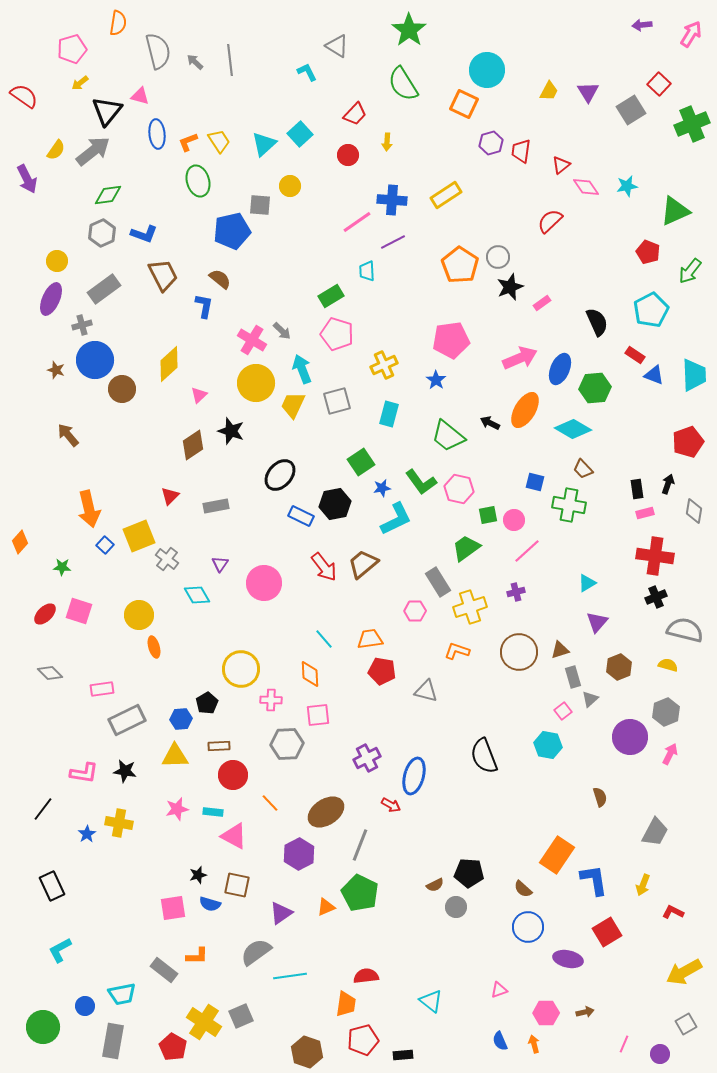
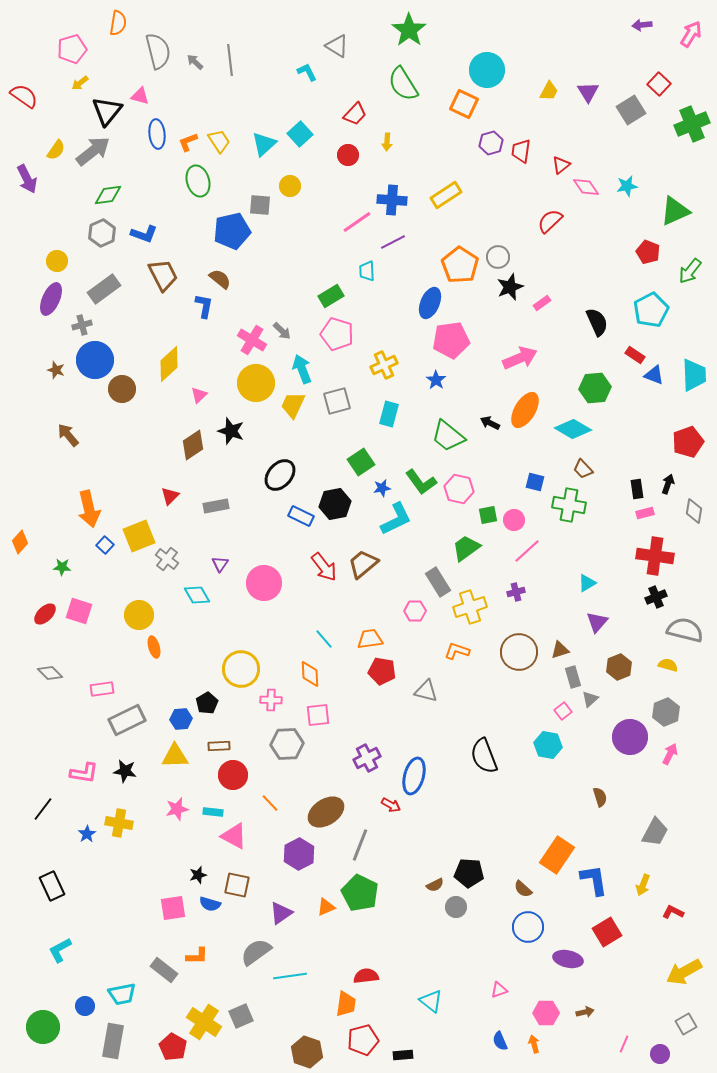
blue ellipse at (560, 369): moved 130 px left, 66 px up
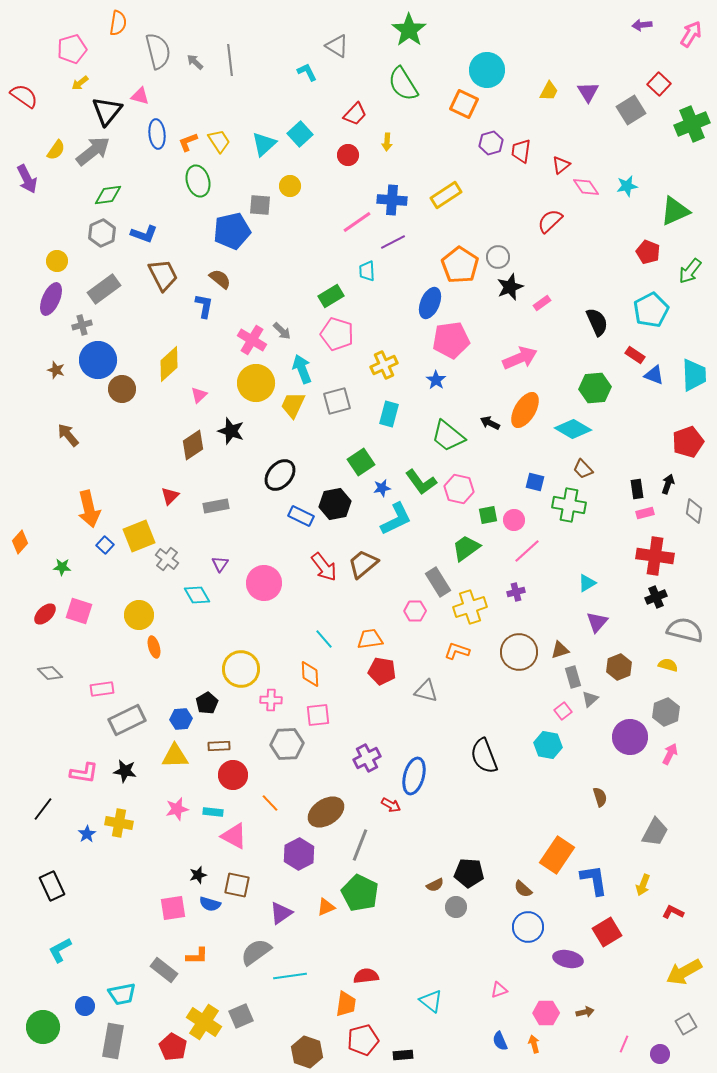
blue circle at (95, 360): moved 3 px right
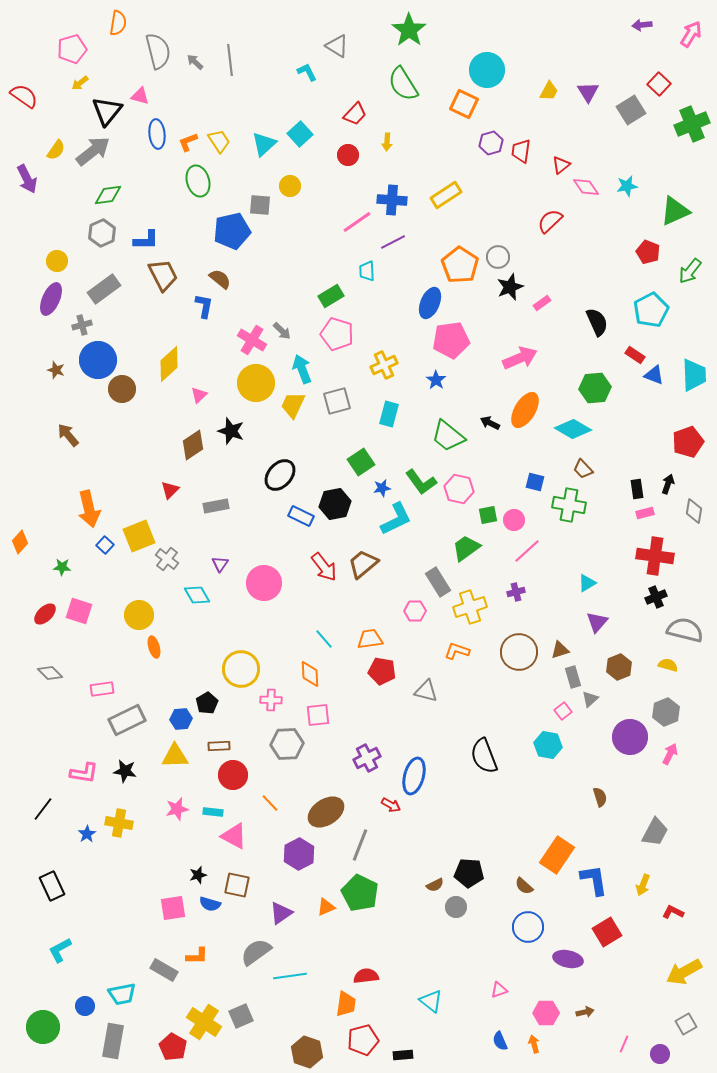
blue L-shape at (144, 234): moved 2 px right, 6 px down; rotated 20 degrees counterclockwise
red triangle at (170, 496): moved 6 px up
brown semicircle at (523, 889): moved 1 px right, 3 px up
gray rectangle at (164, 970): rotated 8 degrees counterclockwise
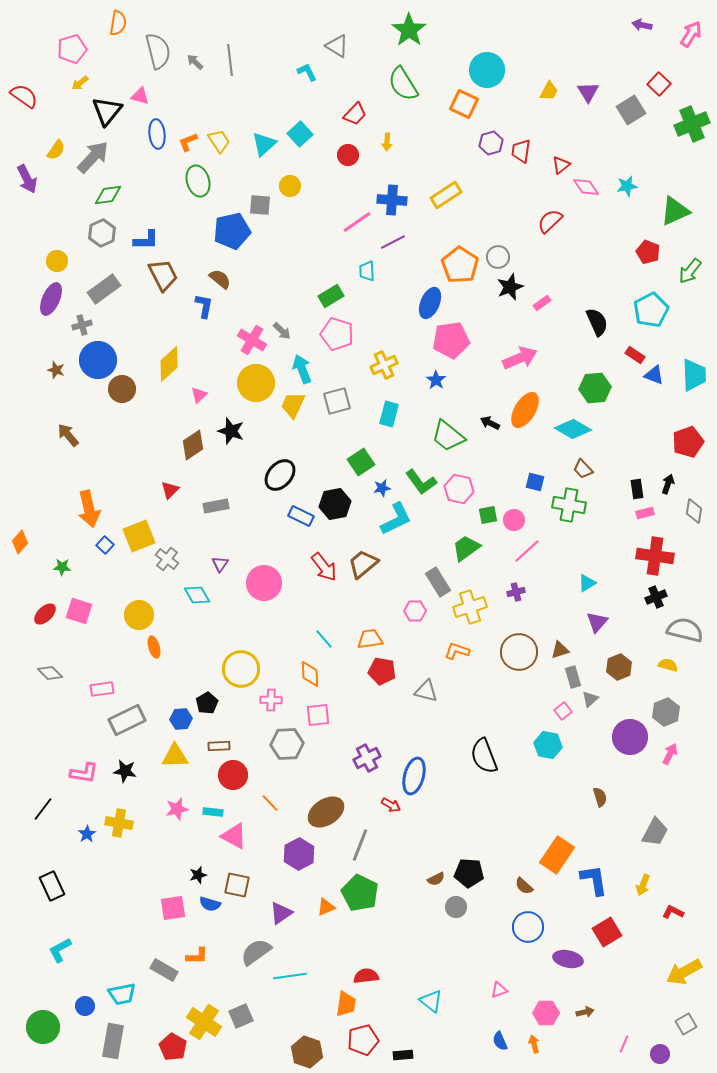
purple arrow at (642, 25): rotated 18 degrees clockwise
gray arrow at (93, 151): moved 6 px down; rotated 9 degrees counterclockwise
brown semicircle at (435, 885): moved 1 px right, 6 px up
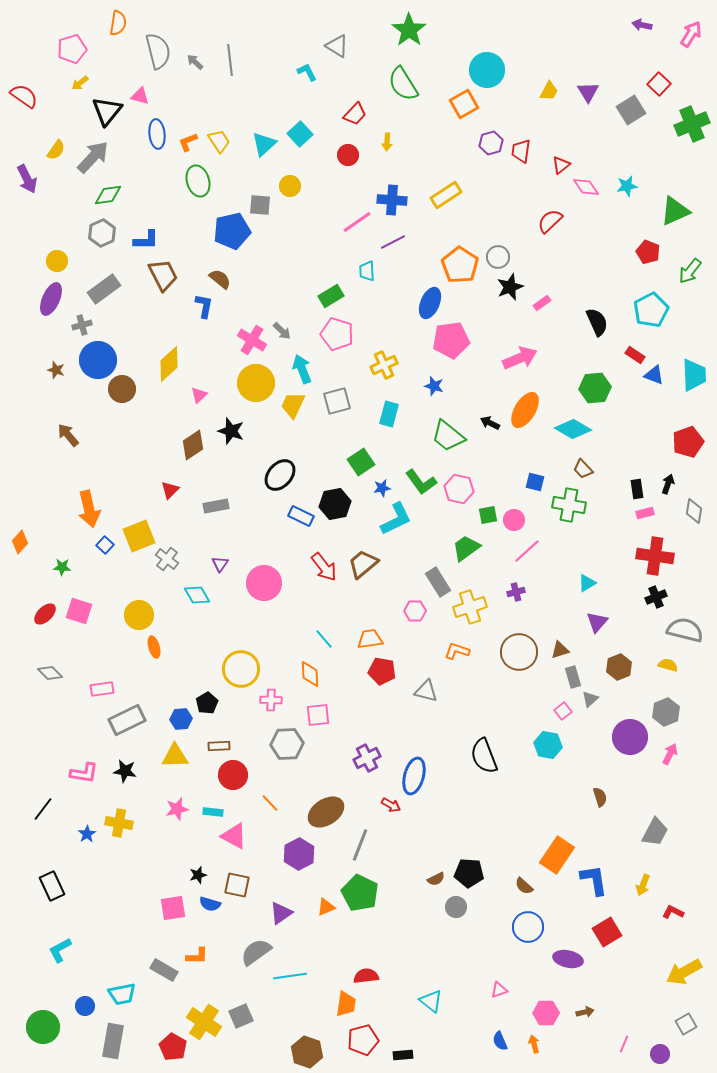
orange square at (464, 104): rotated 36 degrees clockwise
blue star at (436, 380): moved 2 px left, 6 px down; rotated 18 degrees counterclockwise
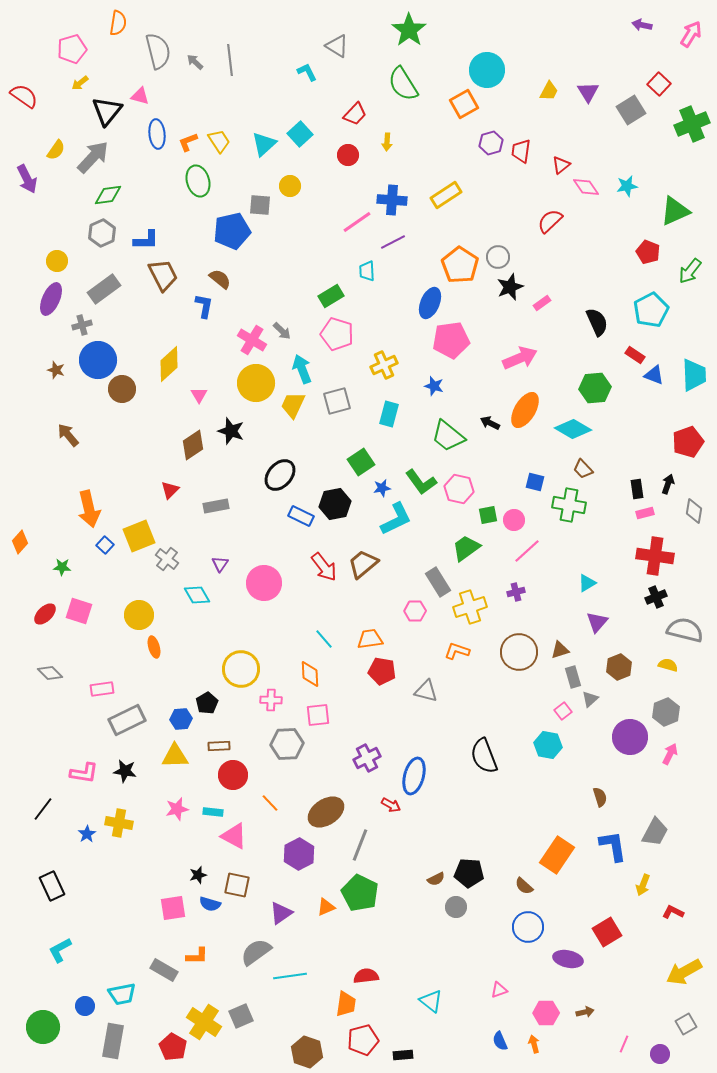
pink triangle at (199, 395): rotated 18 degrees counterclockwise
blue L-shape at (594, 880): moved 19 px right, 34 px up
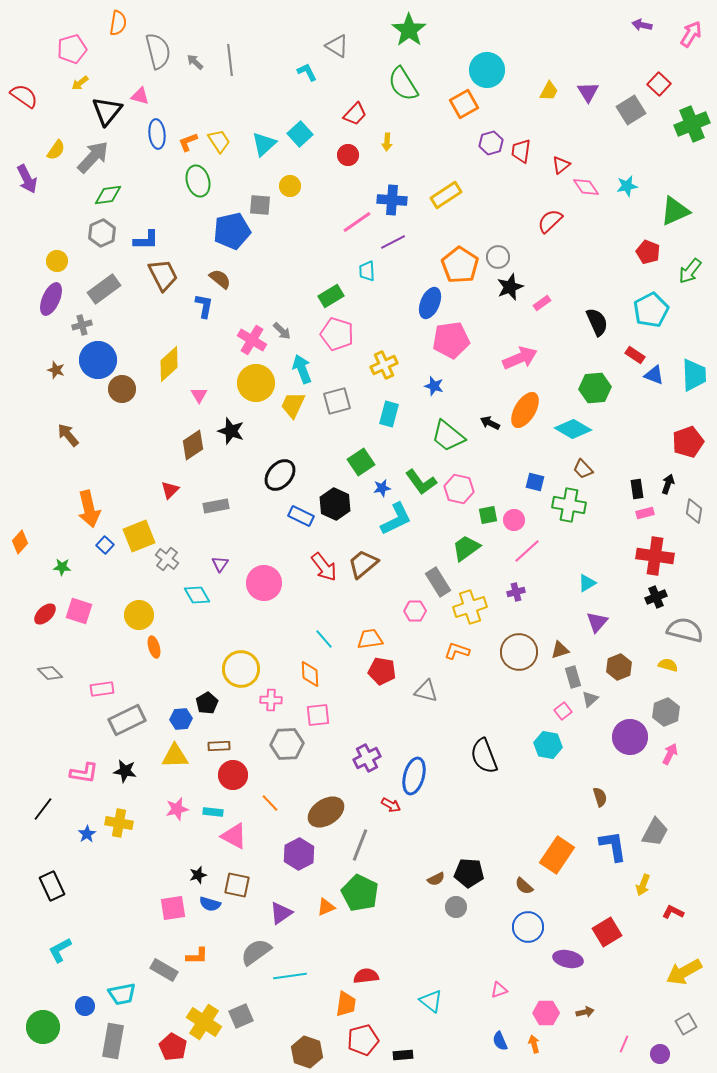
black hexagon at (335, 504): rotated 24 degrees counterclockwise
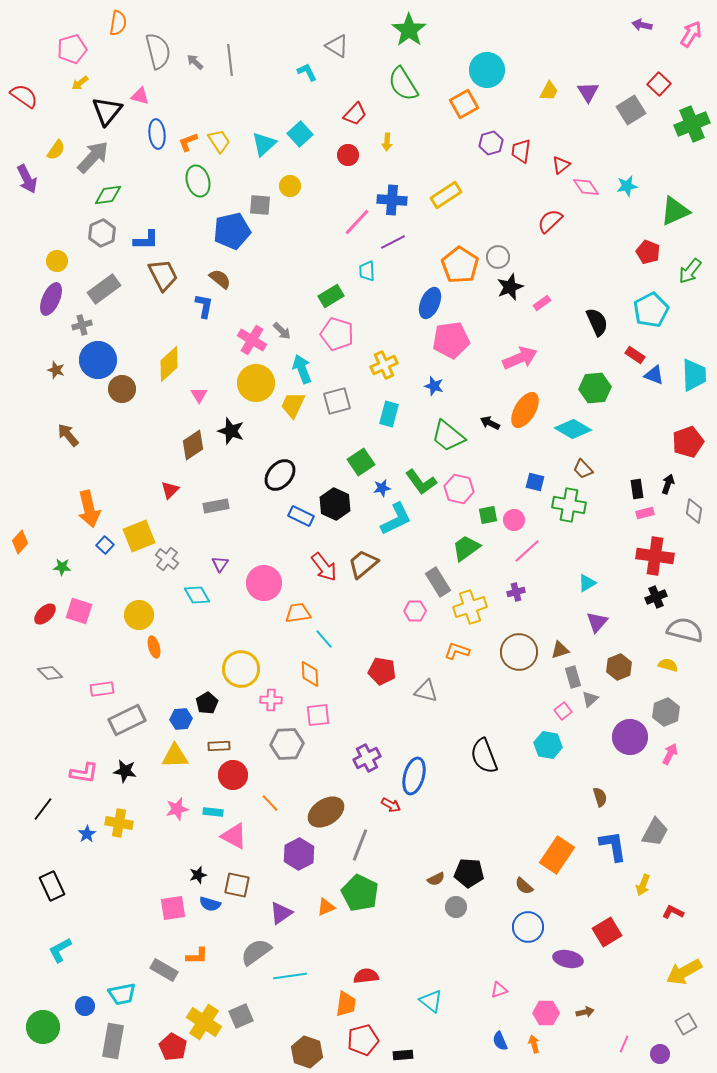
pink line at (357, 222): rotated 12 degrees counterclockwise
orange trapezoid at (370, 639): moved 72 px left, 26 px up
